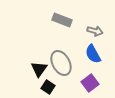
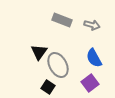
gray arrow: moved 3 px left, 6 px up
blue semicircle: moved 1 px right, 4 px down
gray ellipse: moved 3 px left, 2 px down
black triangle: moved 17 px up
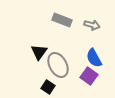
purple square: moved 1 px left, 7 px up; rotated 18 degrees counterclockwise
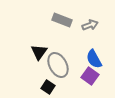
gray arrow: moved 2 px left; rotated 35 degrees counterclockwise
blue semicircle: moved 1 px down
purple square: moved 1 px right
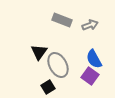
black square: rotated 24 degrees clockwise
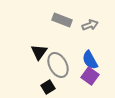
blue semicircle: moved 4 px left, 1 px down
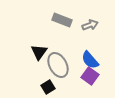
blue semicircle: rotated 12 degrees counterclockwise
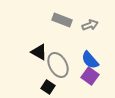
black triangle: rotated 36 degrees counterclockwise
black square: rotated 24 degrees counterclockwise
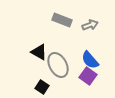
purple square: moved 2 px left
black square: moved 6 px left
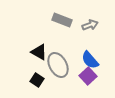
purple square: rotated 12 degrees clockwise
black square: moved 5 px left, 7 px up
